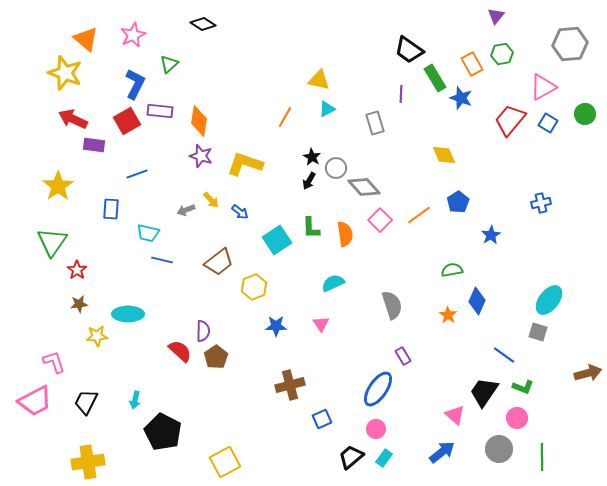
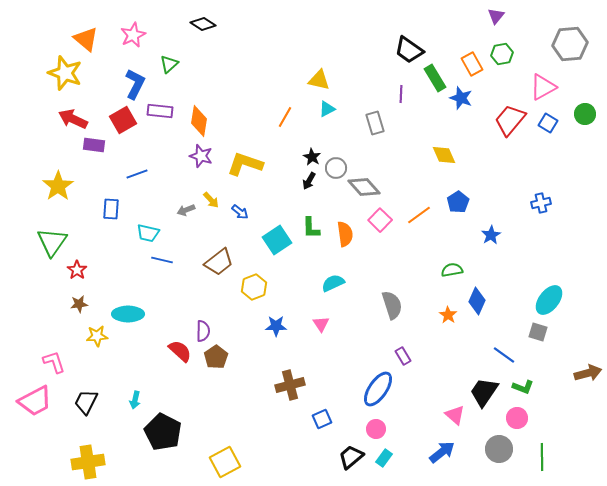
red square at (127, 121): moved 4 px left, 1 px up
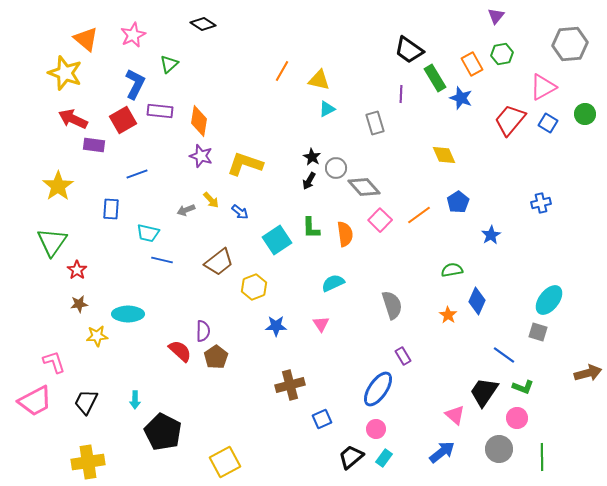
orange line at (285, 117): moved 3 px left, 46 px up
cyan arrow at (135, 400): rotated 12 degrees counterclockwise
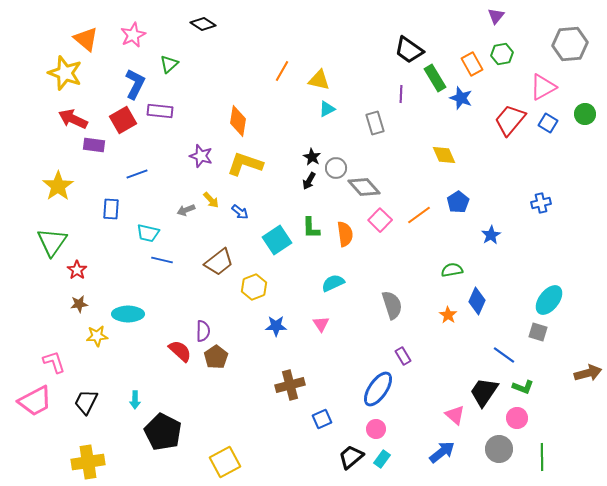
orange diamond at (199, 121): moved 39 px right
cyan rectangle at (384, 458): moved 2 px left, 1 px down
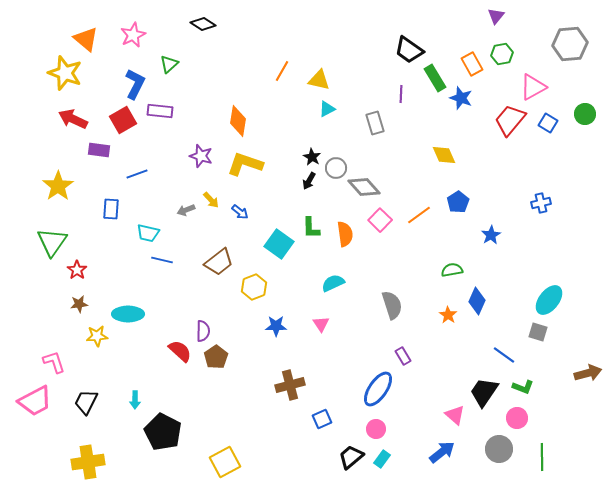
pink triangle at (543, 87): moved 10 px left
purple rectangle at (94, 145): moved 5 px right, 5 px down
cyan square at (277, 240): moved 2 px right, 4 px down; rotated 20 degrees counterclockwise
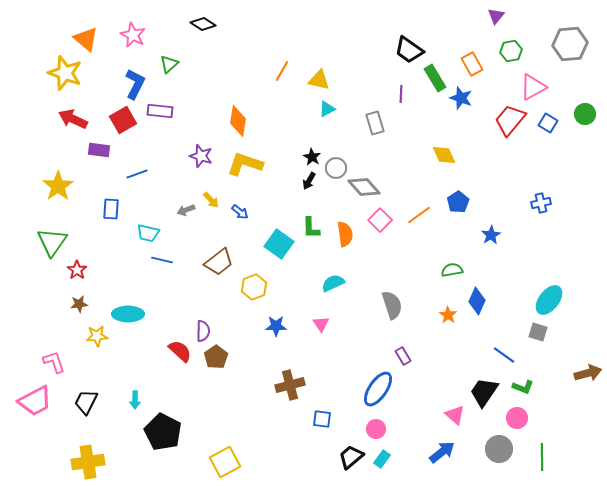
pink star at (133, 35): rotated 20 degrees counterclockwise
green hexagon at (502, 54): moved 9 px right, 3 px up
blue square at (322, 419): rotated 30 degrees clockwise
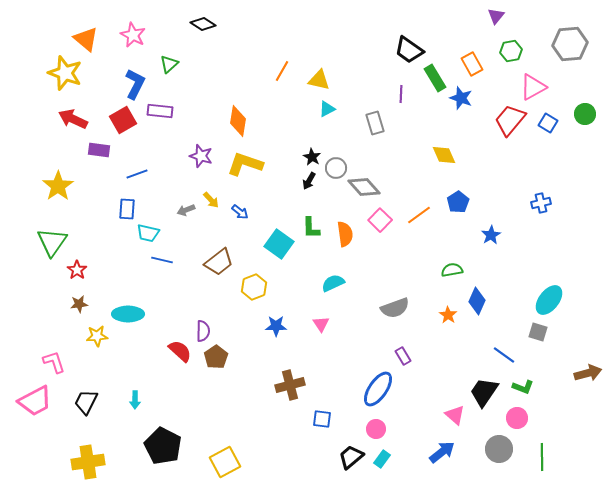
blue rectangle at (111, 209): moved 16 px right
gray semicircle at (392, 305): moved 3 px right, 3 px down; rotated 88 degrees clockwise
black pentagon at (163, 432): moved 14 px down
